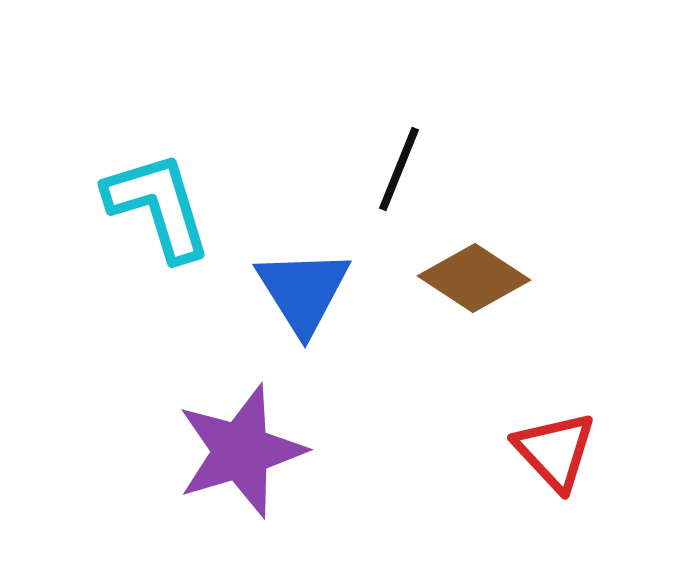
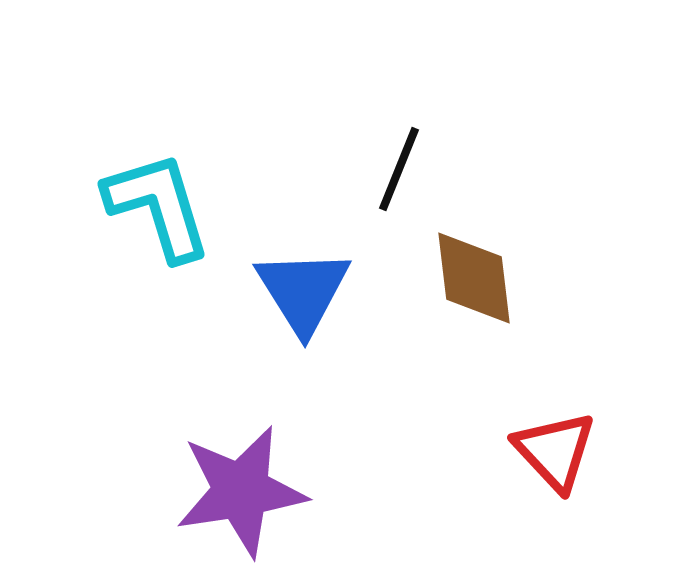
brown diamond: rotated 50 degrees clockwise
purple star: moved 40 px down; rotated 8 degrees clockwise
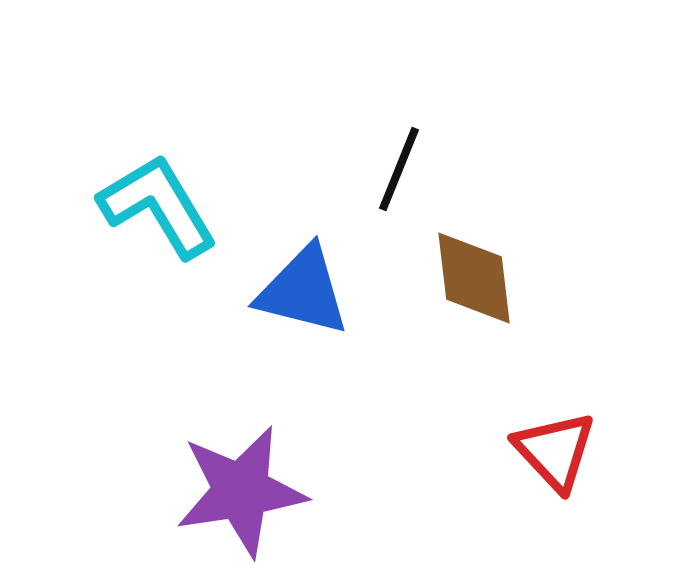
cyan L-shape: rotated 14 degrees counterclockwise
blue triangle: rotated 44 degrees counterclockwise
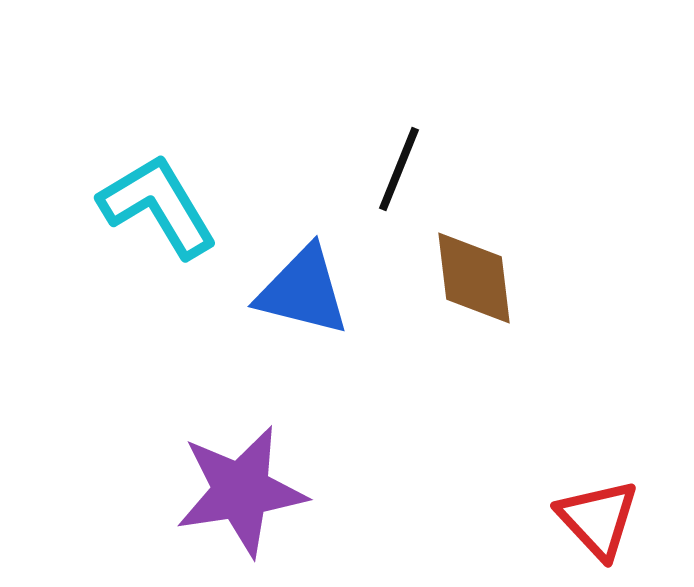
red triangle: moved 43 px right, 68 px down
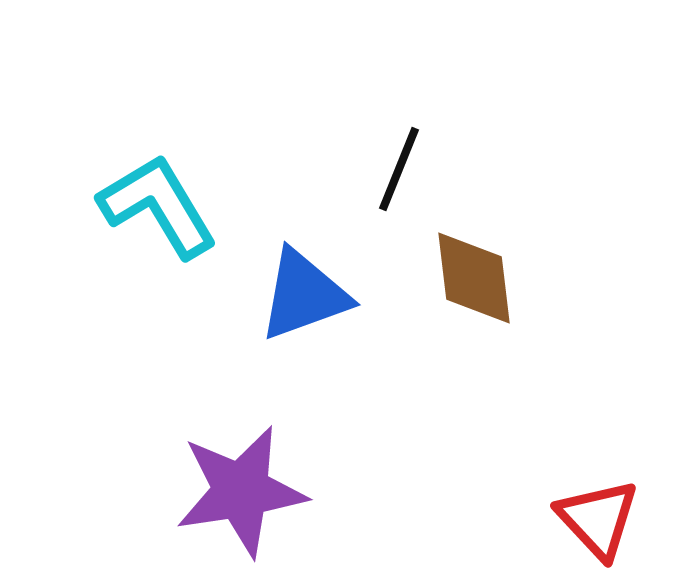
blue triangle: moved 1 px right, 4 px down; rotated 34 degrees counterclockwise
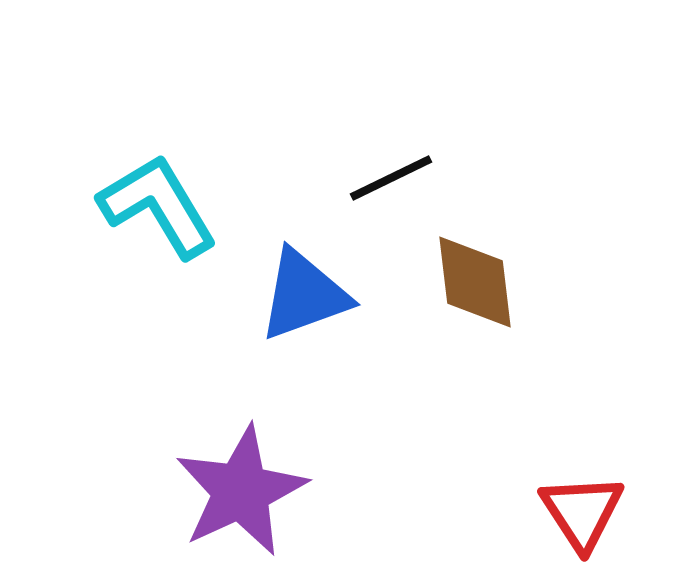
black line: moved 8 px left, 9 px down; rotated 42 degrees clockwise
brown diamond: moved 1 px right, 4 px down
purple star: rotated 16 degrees counterclockwise
red triangle: moved 16 px left, 7 px up; rotated 10 degrees clockwise
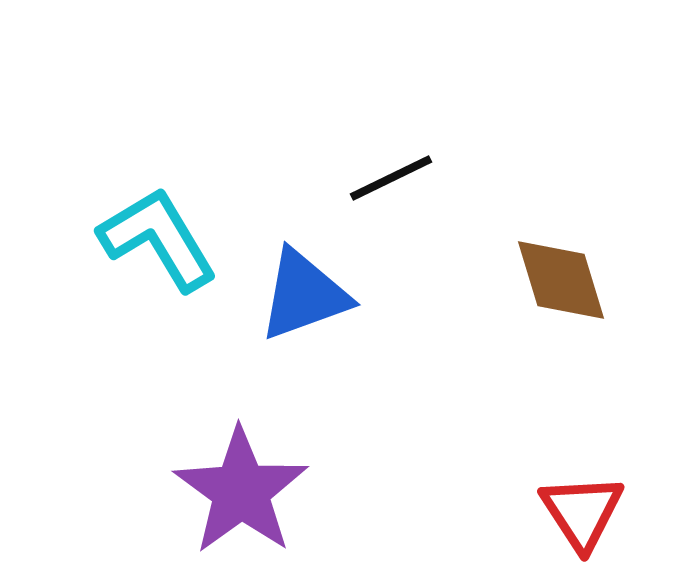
cyan L-shape: moved 33 px down
brown diamond: moved 86 px right, 2 px up; rotated 10 degrees counterclockwise
purple star: rotated 11 degrees counterclockwise
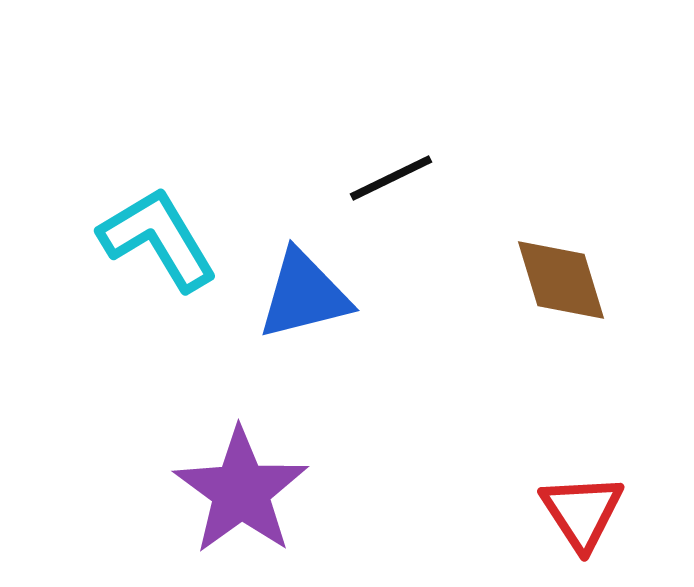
blue triangle: rotated 6 degrees clockwise
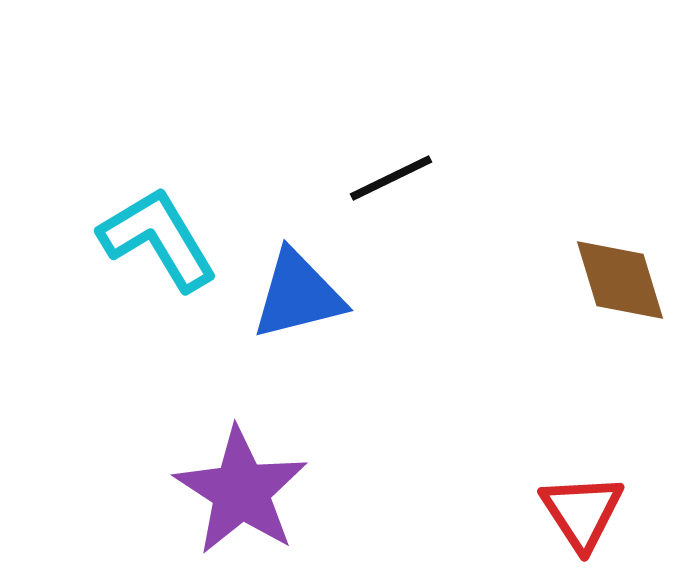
brown diamond: moved 59 px right
blue triangle: moved 6 px left
purple star: rotated 3 degrees counterclockwise
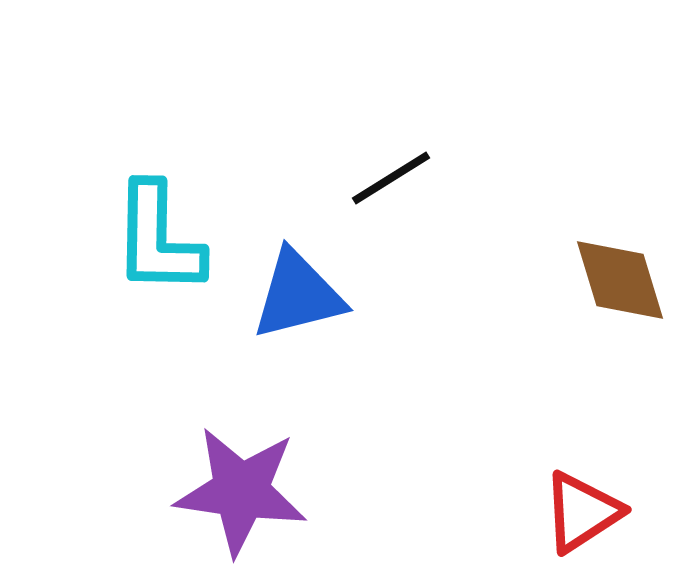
black line: rotated 6 degrees counterclockwise
cyan L-shape: rotated 148 degrees counterclockwise
purple star: rotated 25 degrees counterclockwise
red triangle: rotated 30 degrees clockwise
